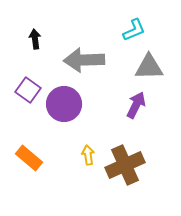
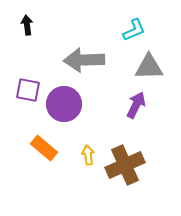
black arrow: moved 8 px left, 14 px up
purple square: rotated 25 degrees counterclockwise
orange rectangle: moved 15 px right, 10 px up
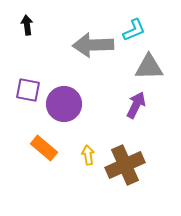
gray arrow: moved 9 px right, 15 px up
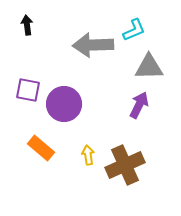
purple arrow: moved 3 px right
orange rectangle: moved 3 px left
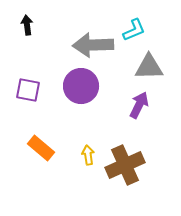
purple circle: moved 17 px right, 18 px up
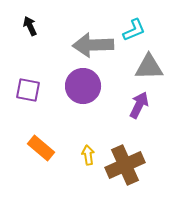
black arrow: moved 3 px right, 1 px down; rotated 18 degrees counterclockwise
purple circle: moved 2 px right
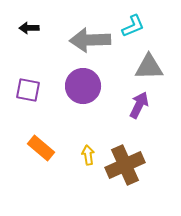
black arrow: moved 1 px left, 2 px down; rotated 66 degrees counterclockwise
cyan L-shape: moved 1 px left, 4 px up
gray arrow: moved 3 px left, 5 px up
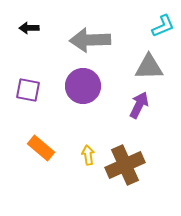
cyan L-shape: moved 30 px right
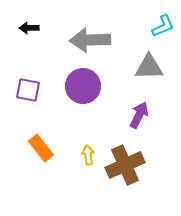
purple arrow: moved 10 px down
orange rectangle: rotated 12 degrees clockwise
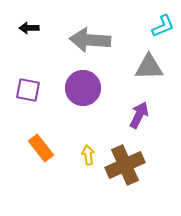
gray arrow: rotated 6 degrees clockwise
purple circle: moved 2 px down
